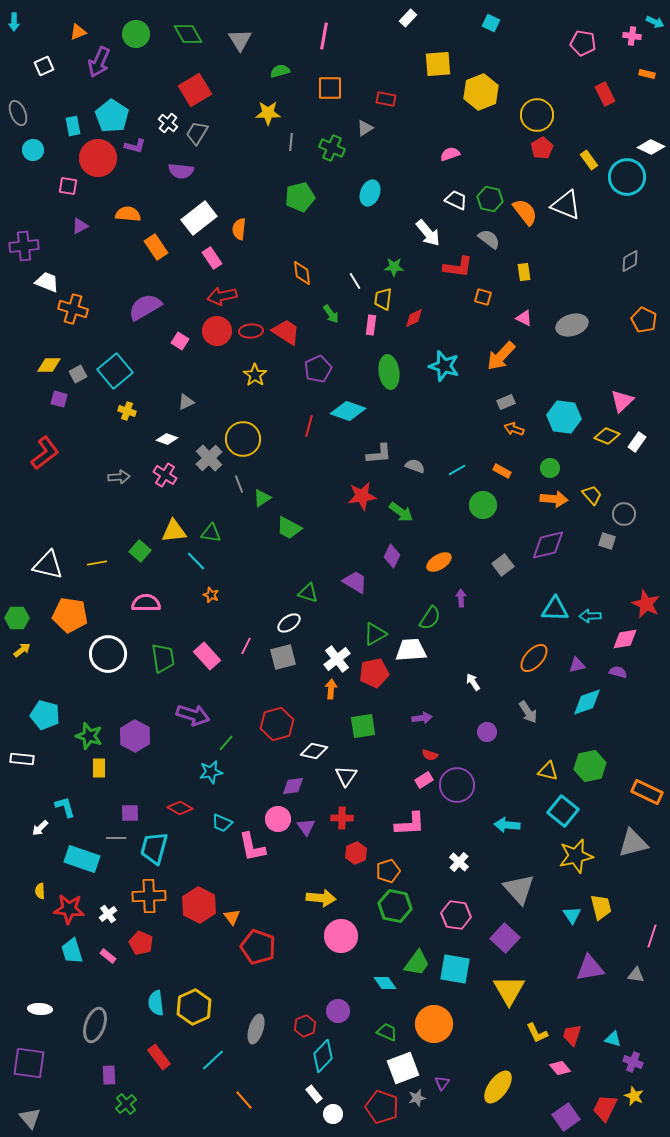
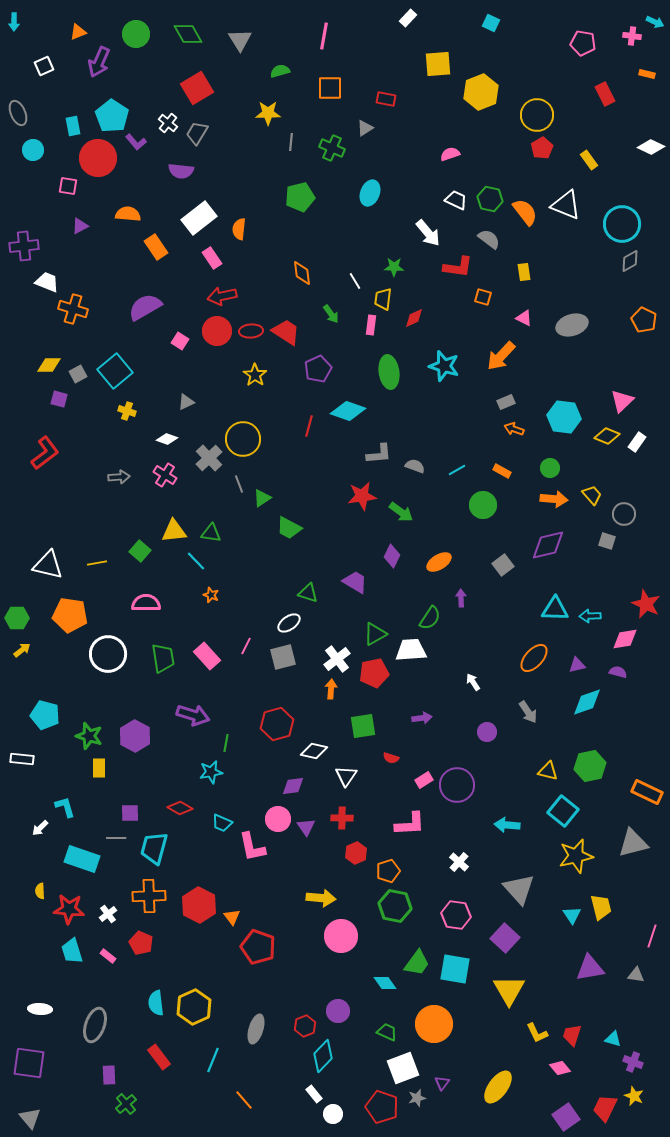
red square at (195, 90): moved 2 px right, 2 px up
purple L-shape at (135, 146): moved 1 px right, 4 px up; rotated 35 degrees clockwise
cyan circle at (627, 177): moved 5 px left, 47 px down
green line at (226, 743): rotated 30 degrees counterclockwise
red semicircle at (430, 755): moved 39 px left, 3 px down
cyan line at (213, 1060): rotated 25 degrees counterclockwise
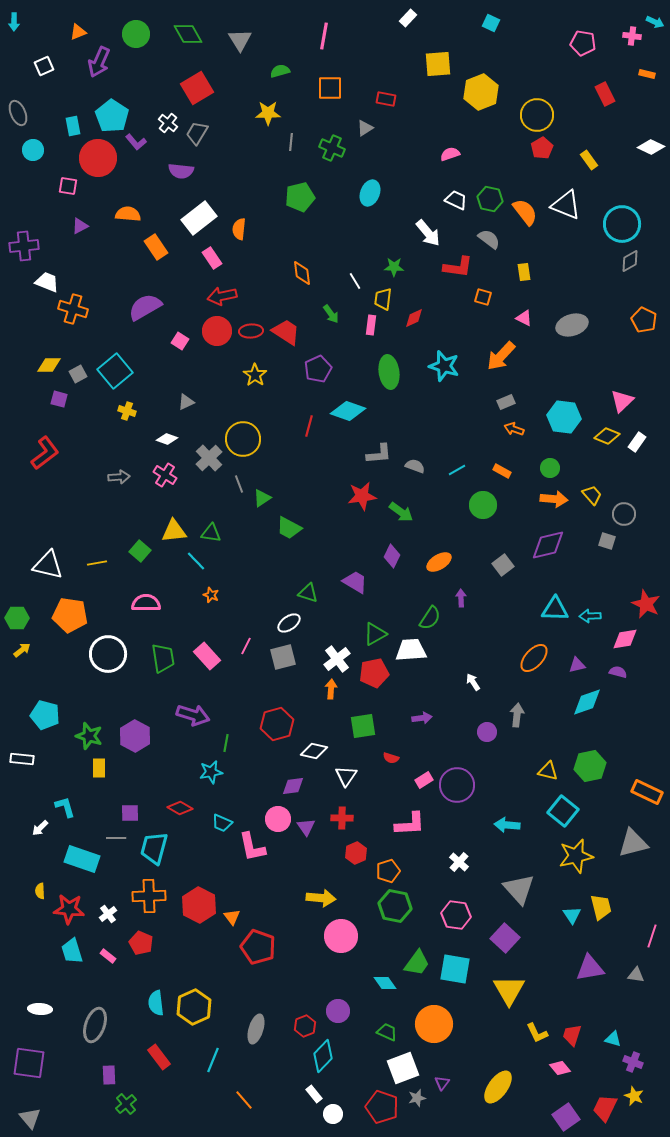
gray arrow at (528, 712): moved 11 px left, 3 px down; rotated 140 degrees counterclockwise
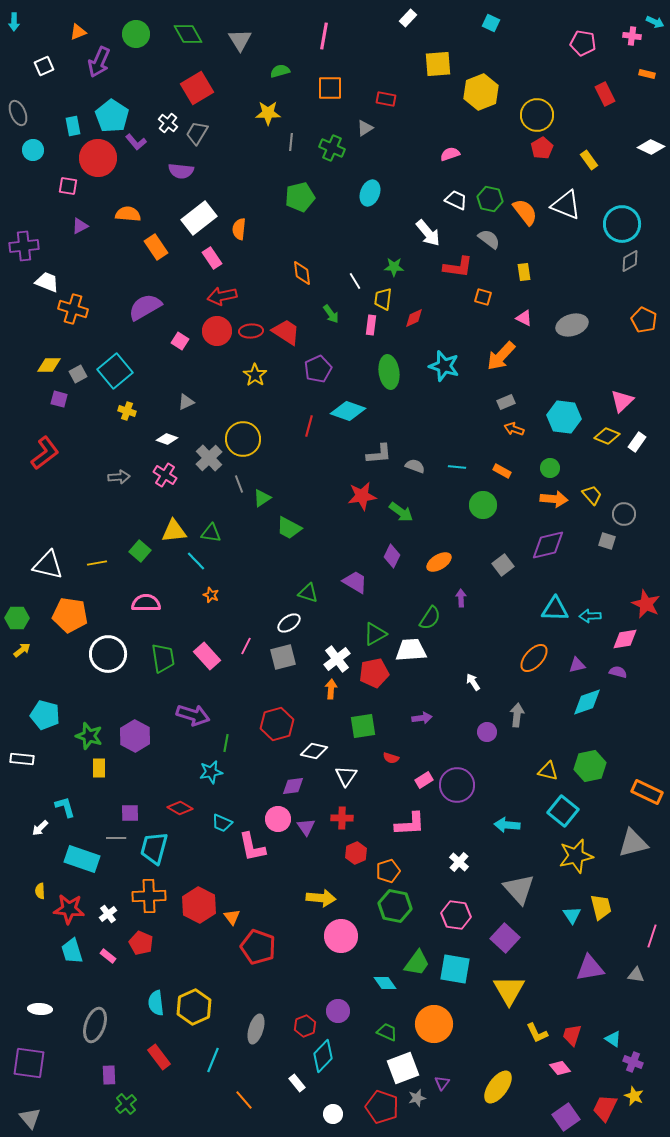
cyan line at (457, 470): moved 3 px up; rotated 36 degrees clockwise
cyan triangle at (613, 1039): rotated 18 degrees clockwise
white rectangle at (314, 1094): moved 17 px left, 11 px up
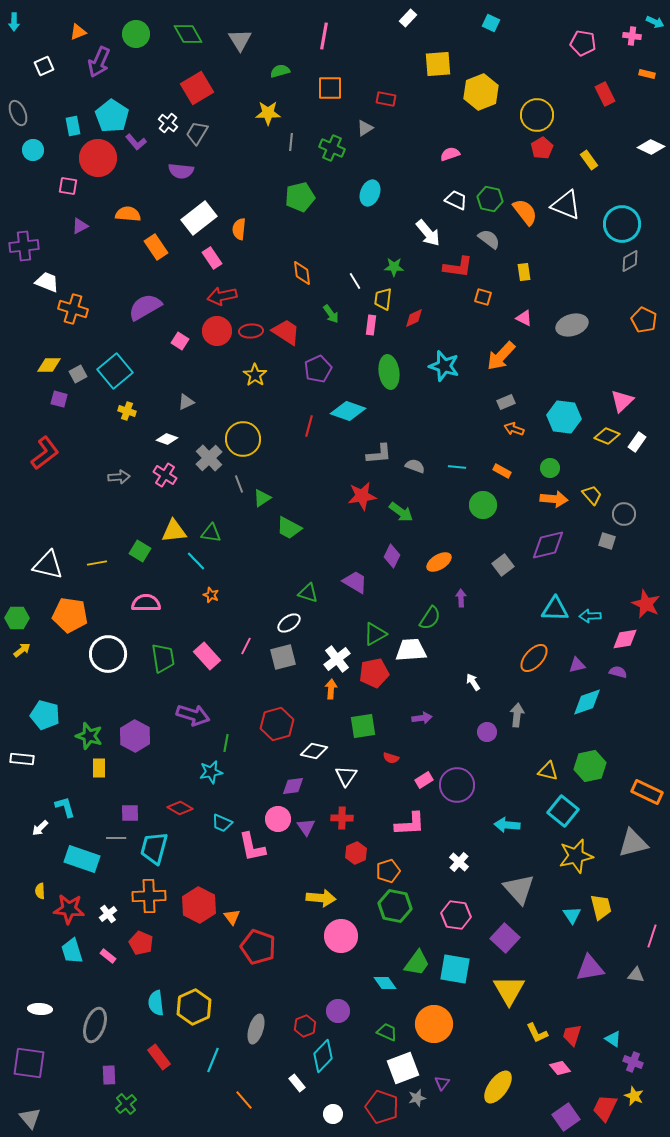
green square at (140, 551): rotated 10 degrees counterclockwise
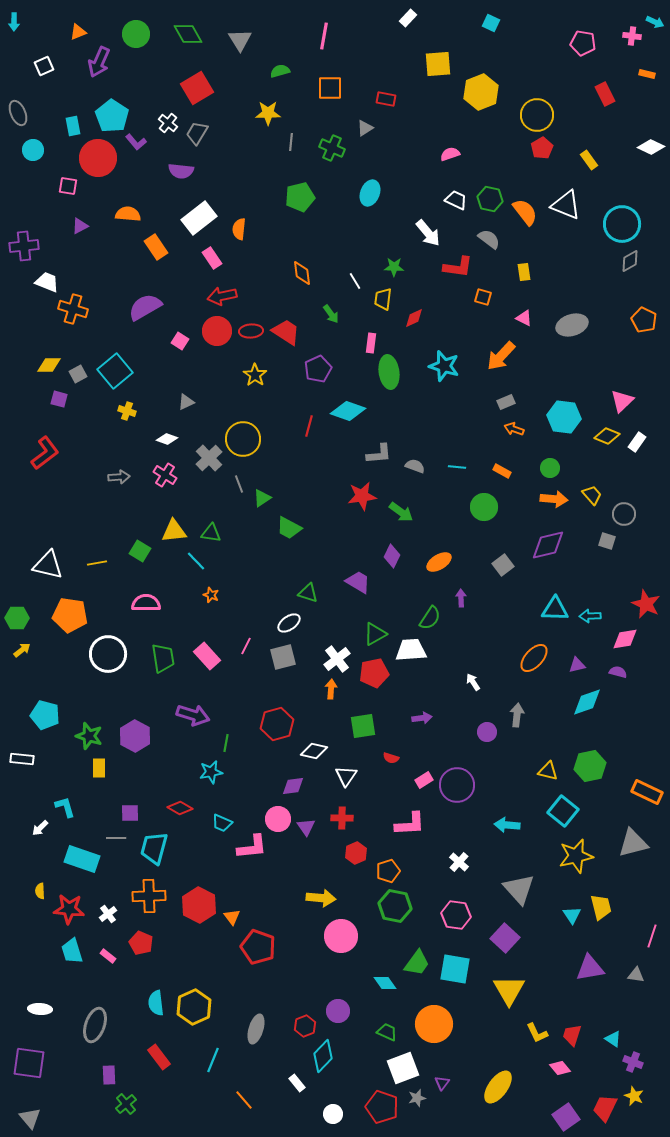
pink rectangle at (371, 325): moved 18 px down
green circle at (483, 505): moved 1 px right, 2 px down
purple trapezoid at (355, 582): moved 3 px right
pink L-shape at (252, 847): rotated 84 degrees counterclockwise
